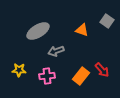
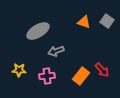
orange triangle: moved 2 px right, 8 px up
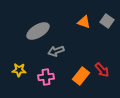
pink cross: moved 1 px left, 1 px down
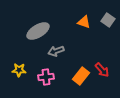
gray square: moved 1 px right, 1 px up
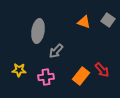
gray ellipse: rotated 50 degrees counterclockwise
gray arrow: rotated 28 degrees counterclockwise
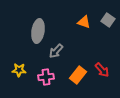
orange rectangle: moved 3 px left, 1 px up
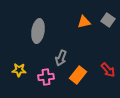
orange triangle: rotated 32 degrees counterclockwise
gray arrow: moved 5 px right, 7 px down; rotated 21 degrees counterclockwise
red arrow: moved 6 px right
